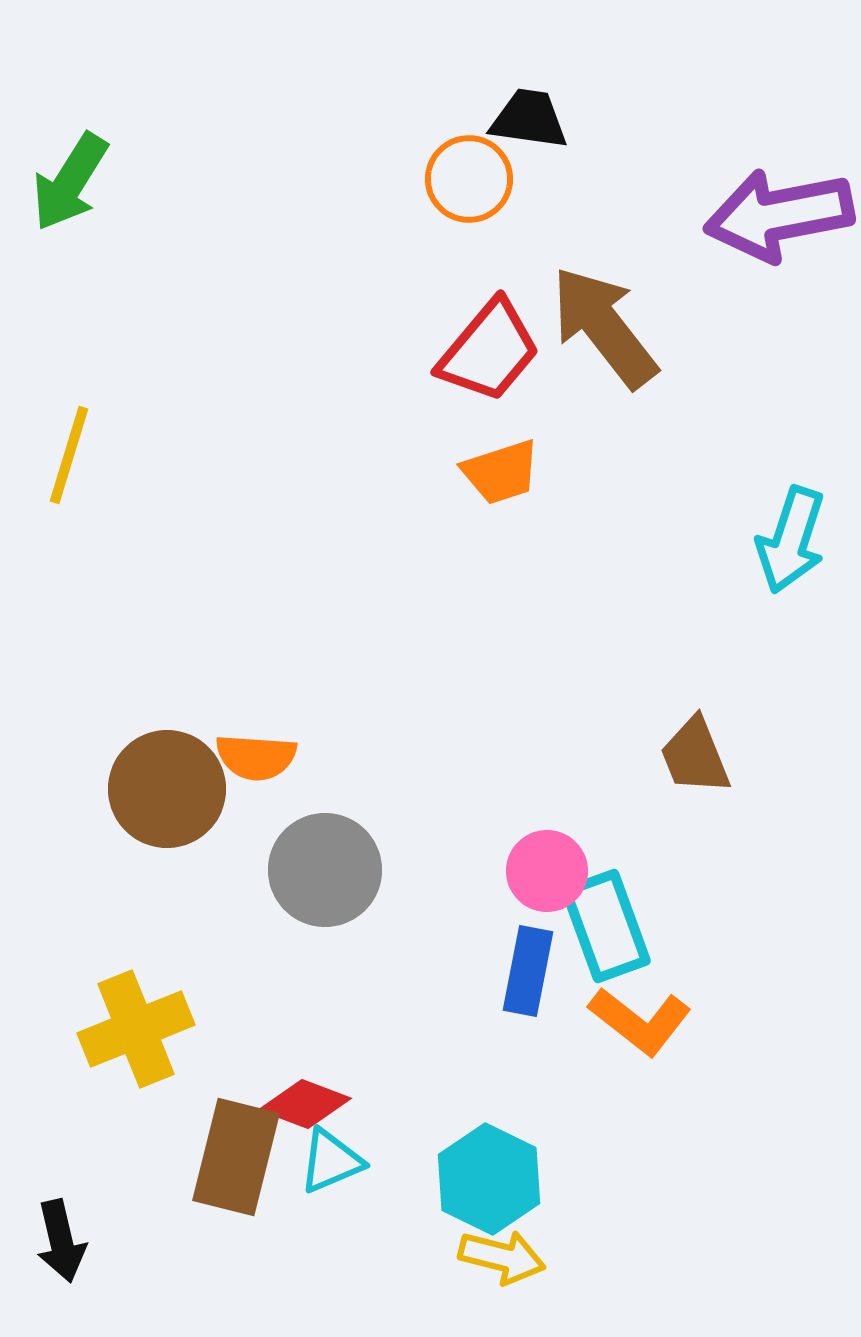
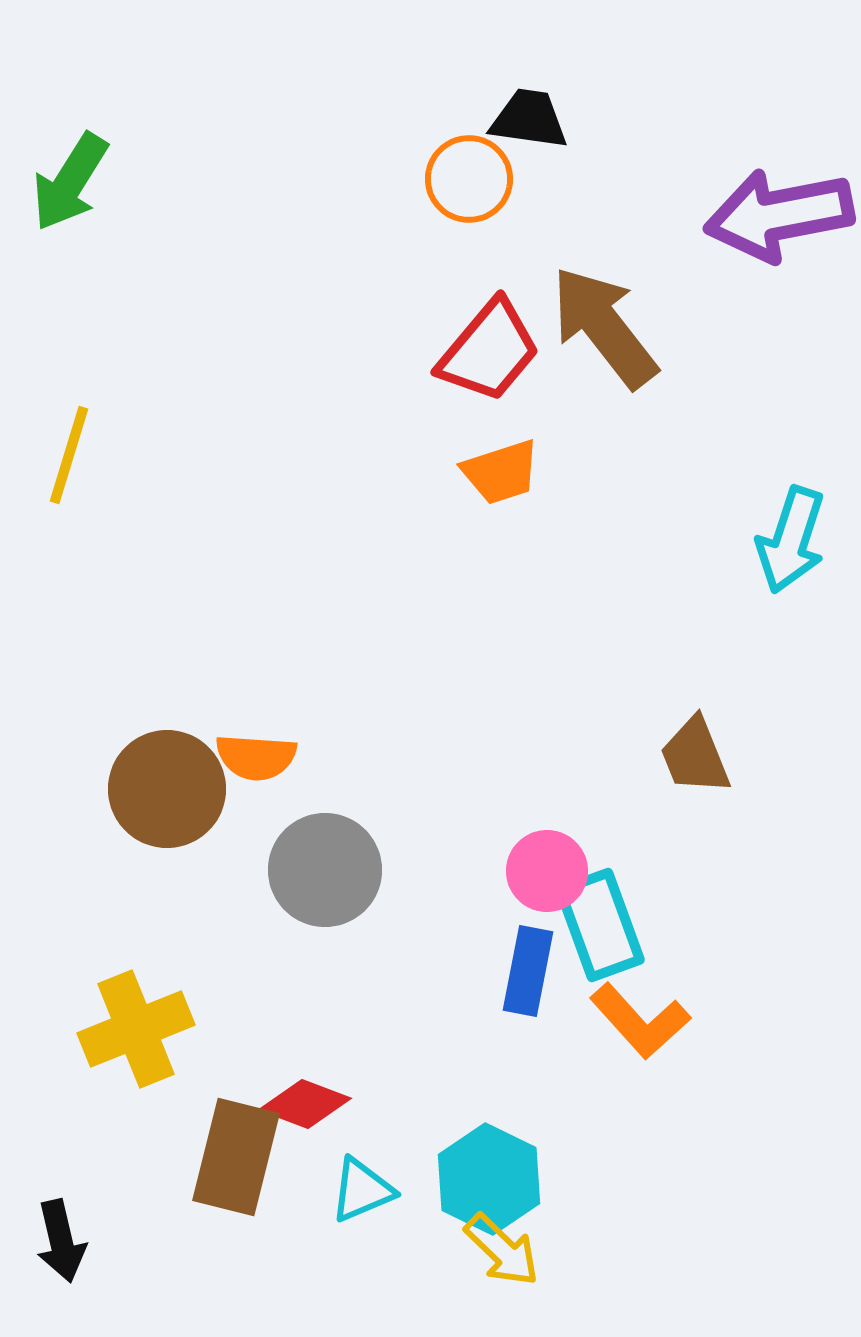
cyan rectangle: moved 6 px left, 1 px up
orange L-shape: rotated 10 degrees clockwise
cyan triangle: moved 31 px right, 29 px down
yellow arrow: moved 7 px up; rotated 30 degrees clockwise
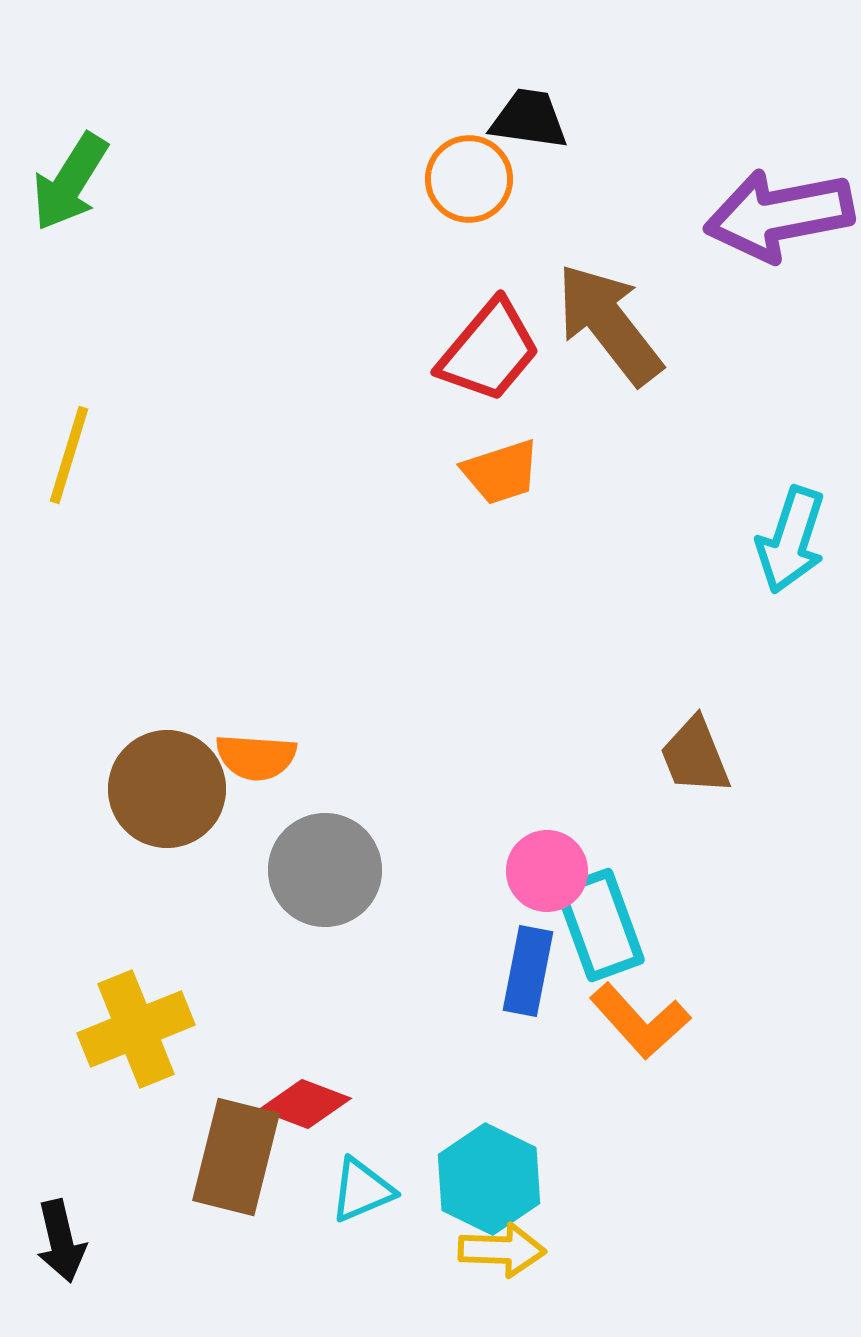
brown arrow: moved 5 px right, 3 px up
yellow arrow: rotated 42 degrees counterclockwise
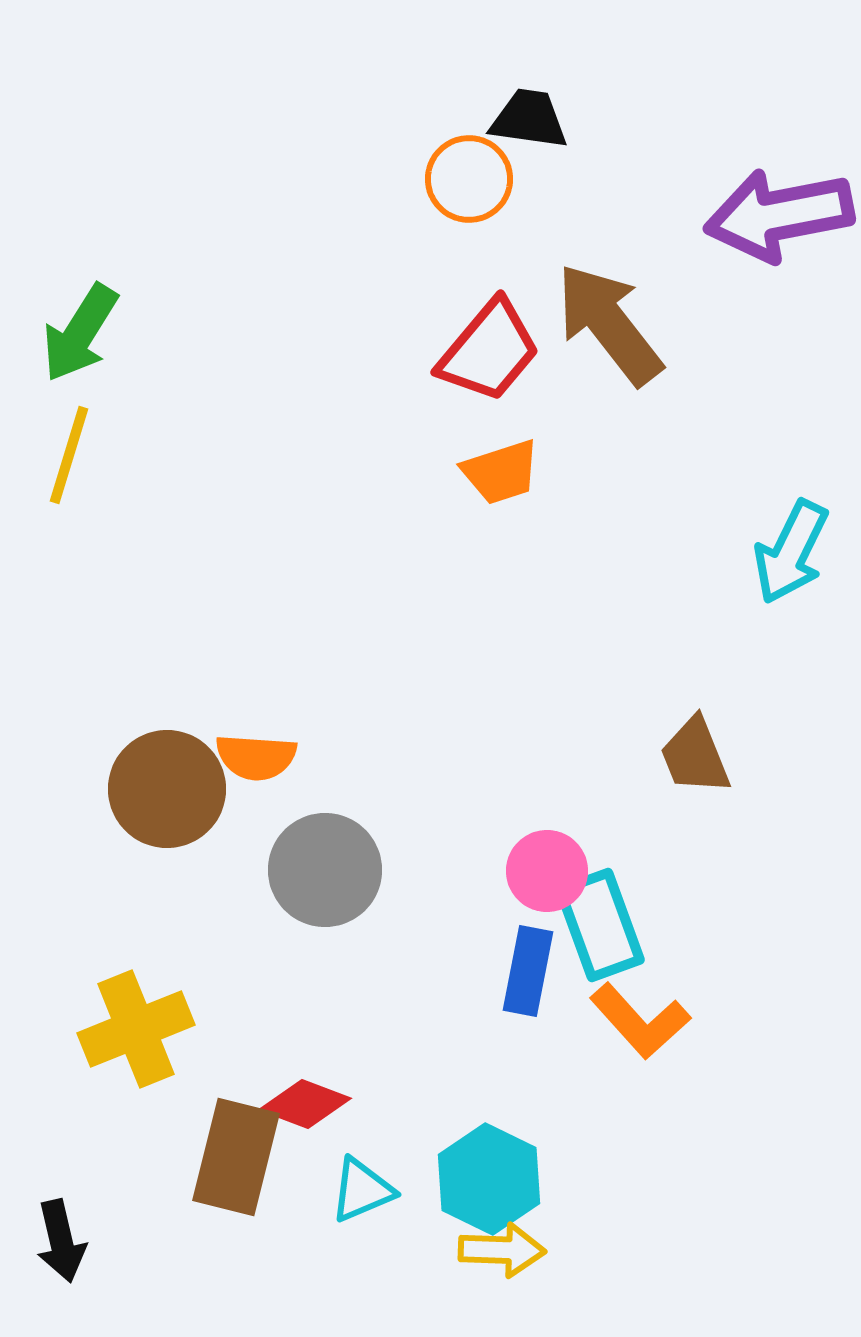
green arrow: moved 10 px right, 151 px down
cyan arrow: moved 12 px down; rotated 8 degrees clockwise
